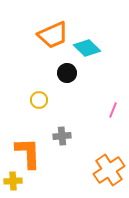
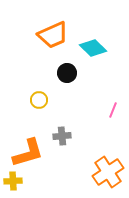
cyan diamond: moved 6 px right
orange L-shape: rotated 76 degrees clockwise
orange cross: moved 1 px left, 2 px down
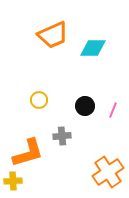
cyan diamond: rotated 44 degrees counterclockwise
black circle: moved 18 px right, 33 px down
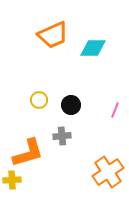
black circle: moved 14 px left, 1 px up
pink line: moved 2 px right
yellow cross: moved 1 px left, 1 px up
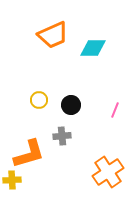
orange L-shape: moved 1 px right, 1 px down
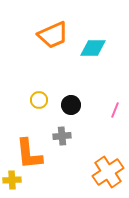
orange L-shape: rotated 100 degrees clockwise
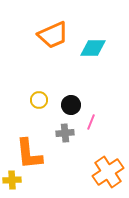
pink line: moved 24 px left, 12 px down
gray cross: moved 3 px right, 3 px up
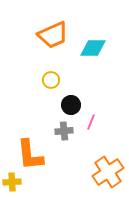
yellow circle: moved 12 px right, 20 px up
gray cross: moved 1 px left, 2 px up
orange L-shape: moved 1 px right, 1 px down
yellow cross: moved 2 px down
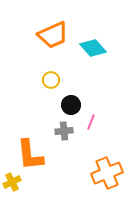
cyan diamond: rotated 48 degrees clockwise
orange cross: moved 1 px left, 1 px down; rotated 12 degrees clockwise
yellow cross: rotated 24 degrees counterclockwise
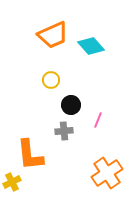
cyan diamond: moved 2 px left, 2 px up
pink line: moved 7 px right, 2 px up
orange cross: rotated 12 degrees counterclockwise
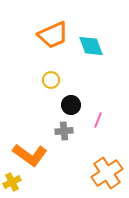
cyan diamond: rotated 20 degrees clockwise
orange L-shape: rotated 48 degrees counterclockwise
